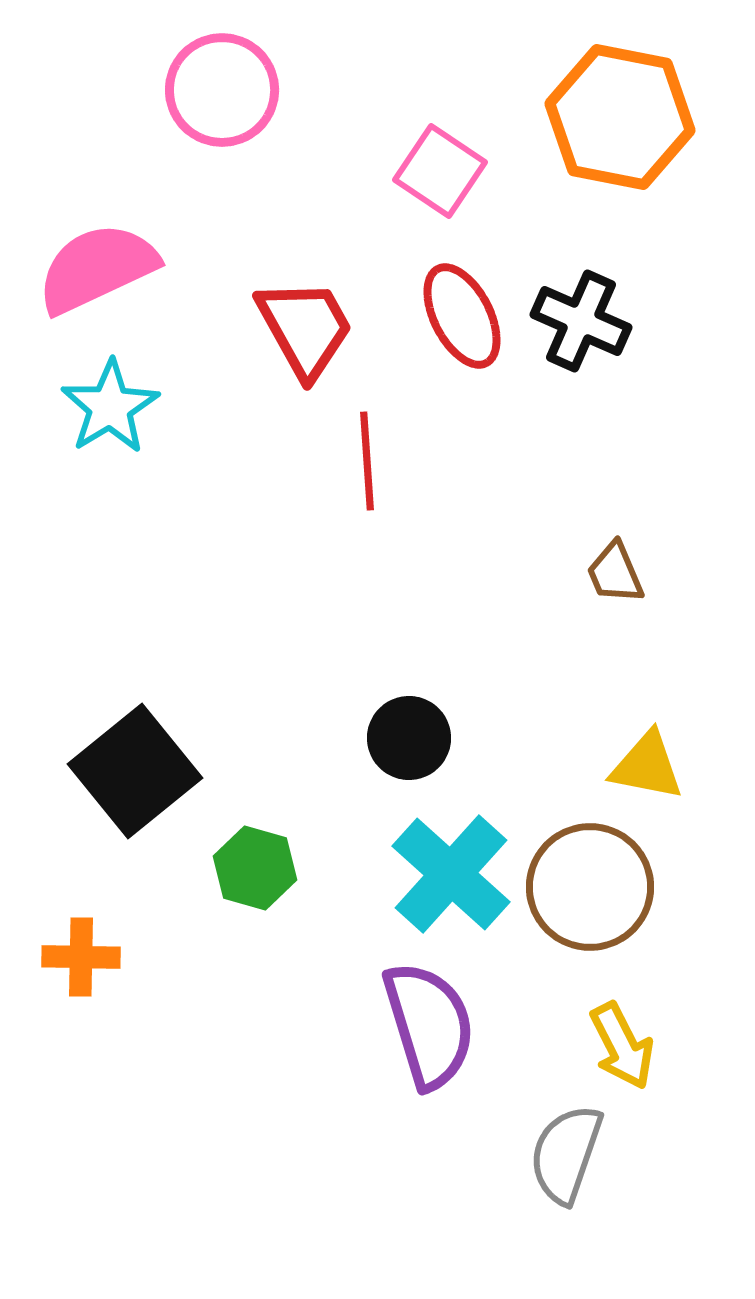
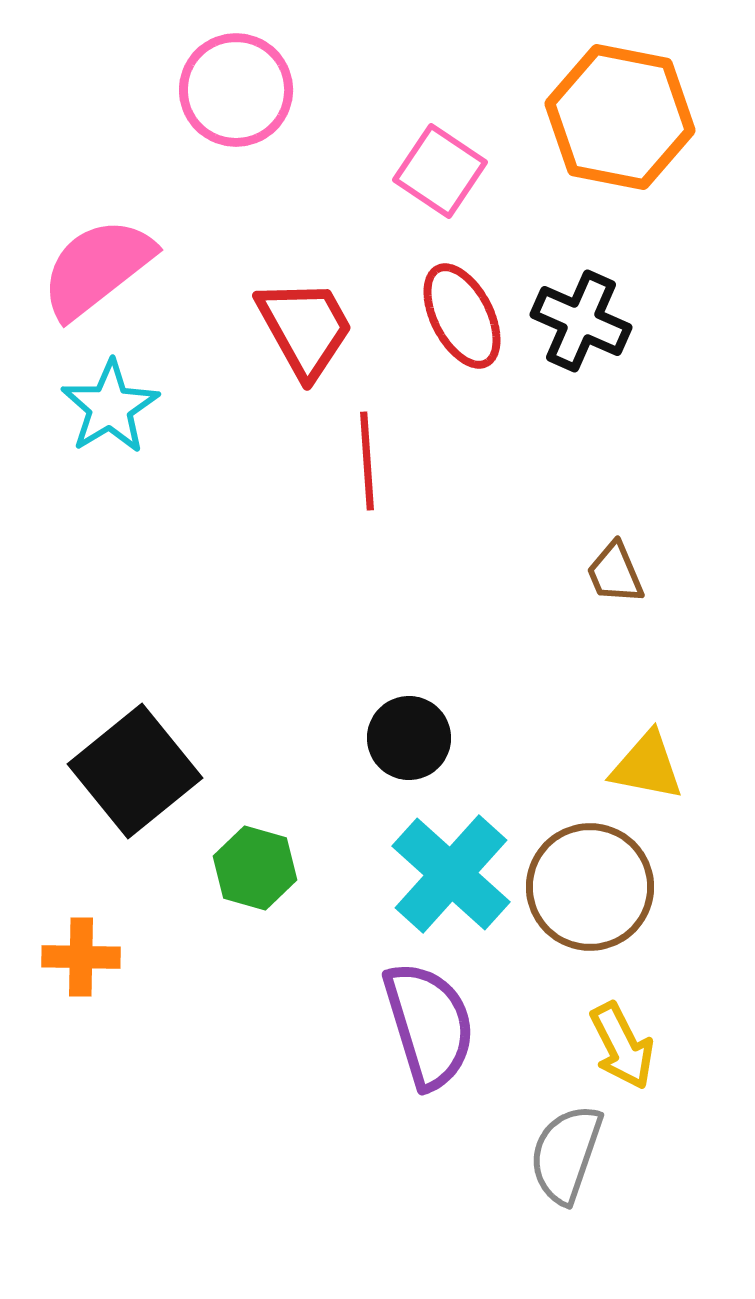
pink circle: moved 14 px right
pink semicircle: rotated 13 degrees counterclockwise
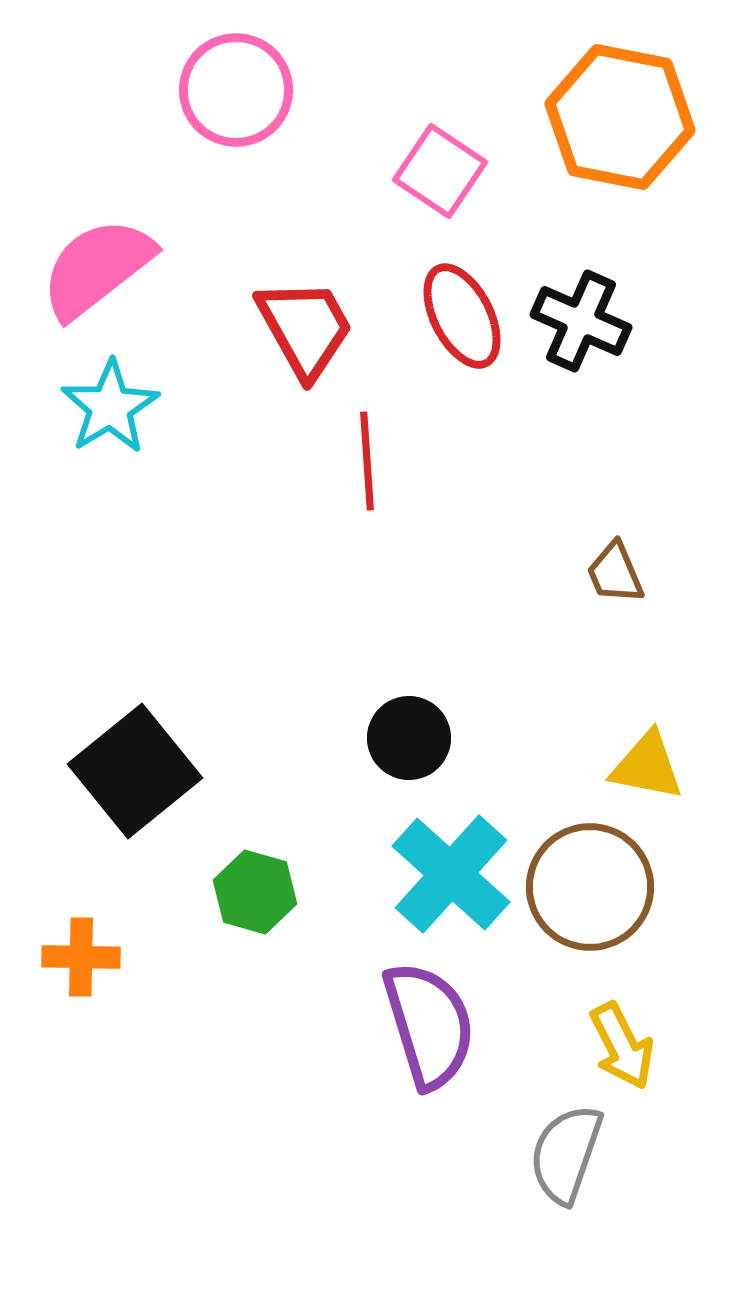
green hexagon: moved 24 px down
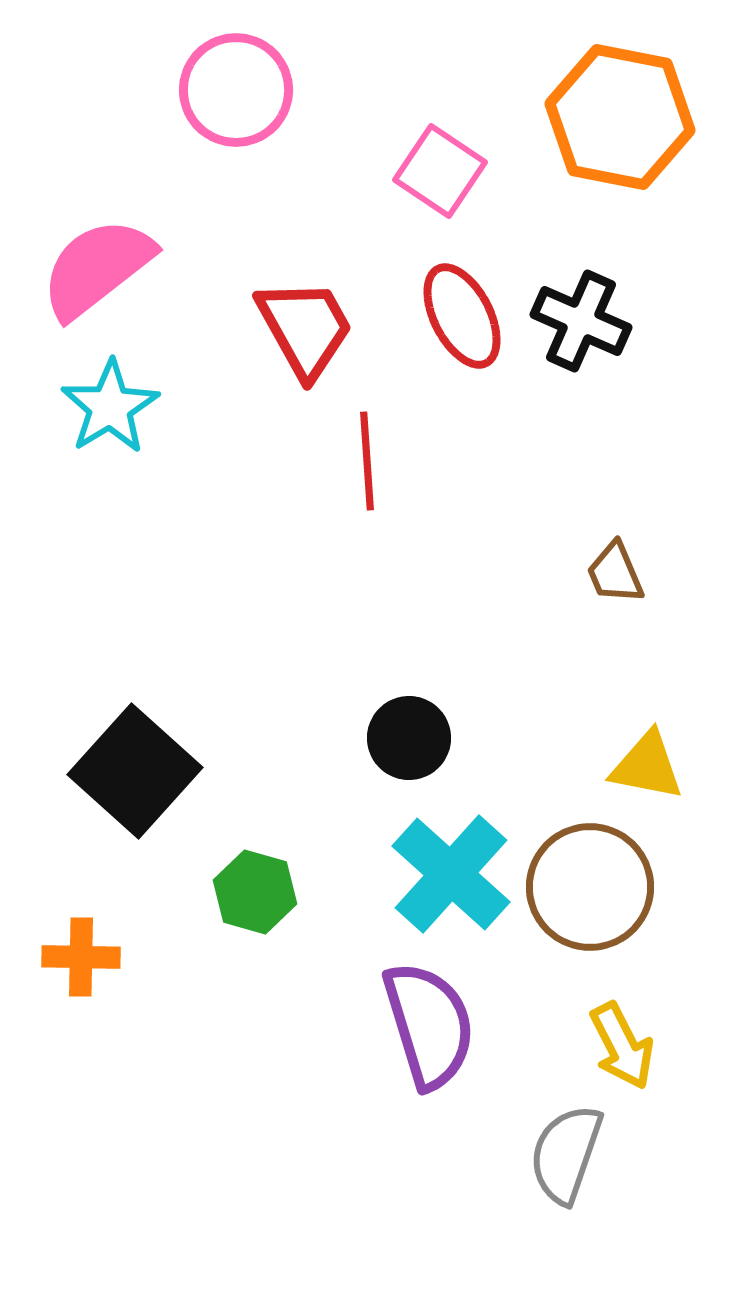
black square: rotated 9 degrees counterclockwise
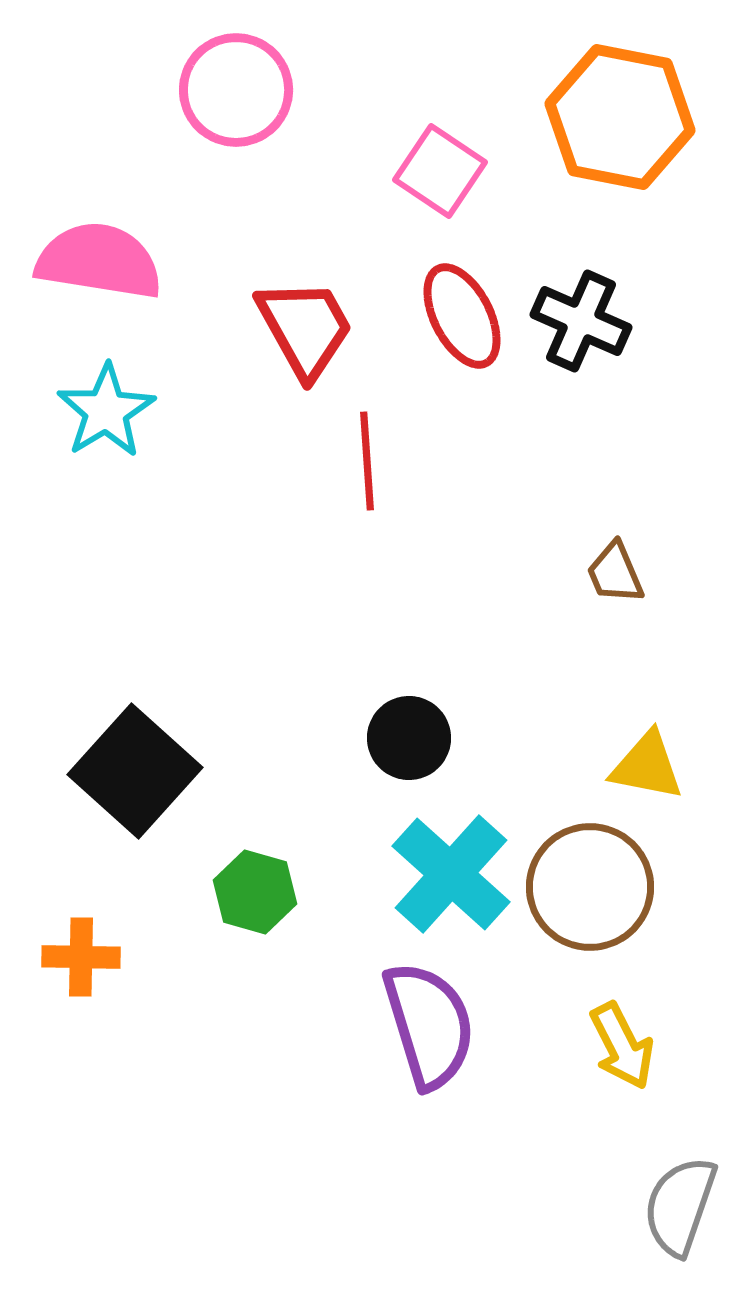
pink semicircle: moved 2 px right, 7 px up; rotated 47 degrees clockwise
cyan star: moved 4 px left, 4 px down
gray semicircle: moved 114 px right, 52 px down
